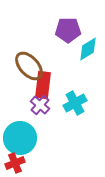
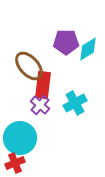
purple pentagon: moved 2 px left, 12 px down
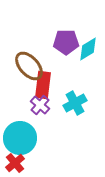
red cross: rotated 18 degrees counterclockwise
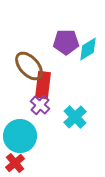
cyan cross: moved 14 px down; rotated 15 degrees counterclockwise
cyan circle: moved 2 px up
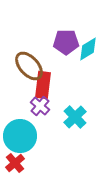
purple cross: moved 1 px down
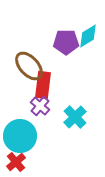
cyan diamond: moved 13 px up
red cross: moved 1 px right, 1 px up
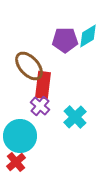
purple pentagon: moved 1 px left, 2 px up
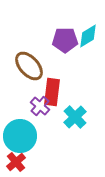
red rectangle: moved 9 px right, 7 px down
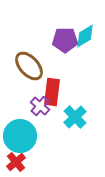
cyan diamond: moved 3 px left
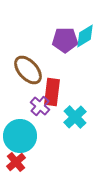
brown ellipse: moved 1 px left, 4 px down
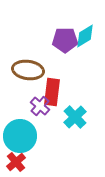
brown ellipse: rotated 40 degrees counterclockwise
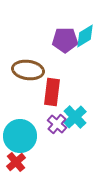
purple cross: moved 17 px right, 18 px down
